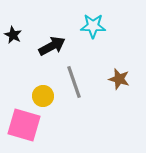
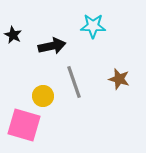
black arrow: rotated 16 degrees clockwise
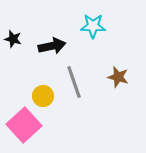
black star: moved 4 px down; rotated 12 degrees counterclockwise
brown star: moved 1 px left, 2 px up
pink square: rotated 32 degrees clockwise
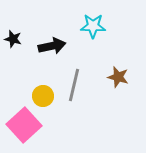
gray line: moved 3 px down; rotated 32 degrees clockwise
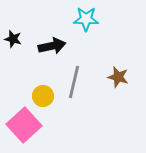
cyan star: moved 7 px left, 7 px up
gray line: moved 3 px up
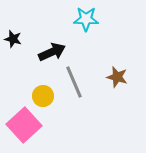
black arrow: moved 6 px down; rotated 12 degrees counterclockwise
brown star: moved 1 px left
gray line: rotated 36 degrees counterclockwise
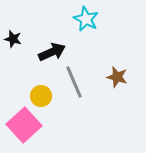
cyan star: rotated 25 degrees clockwise
yellow circle: moved 2 px left
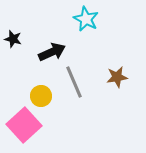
brown star: rotated 25 degrees counterclockwise
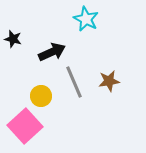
brown star: moved 8 px left, 4 px down
pink square: moved 1 px right, 1 px down
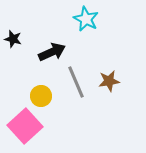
gray line: moved 2 px right
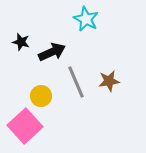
black star: moved 8 px right, 3 px down
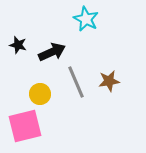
black star: moved 3 px left, 3 px down
yellow circle: moved 1 px left, 2 px up
pink square: rotated 28 degrees clockwise
